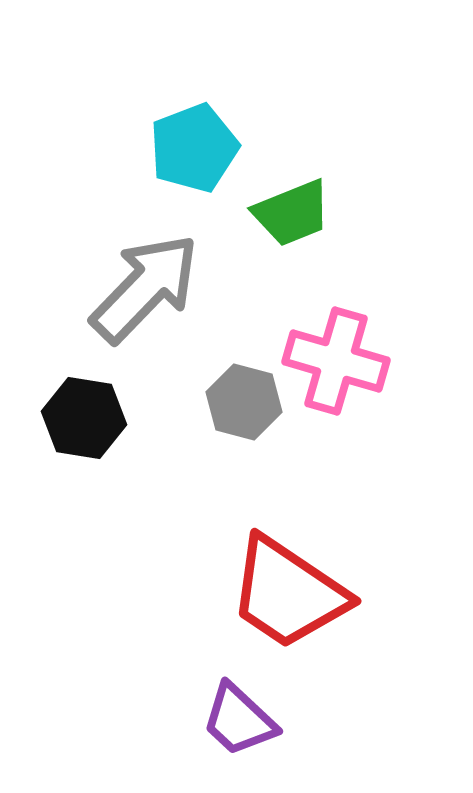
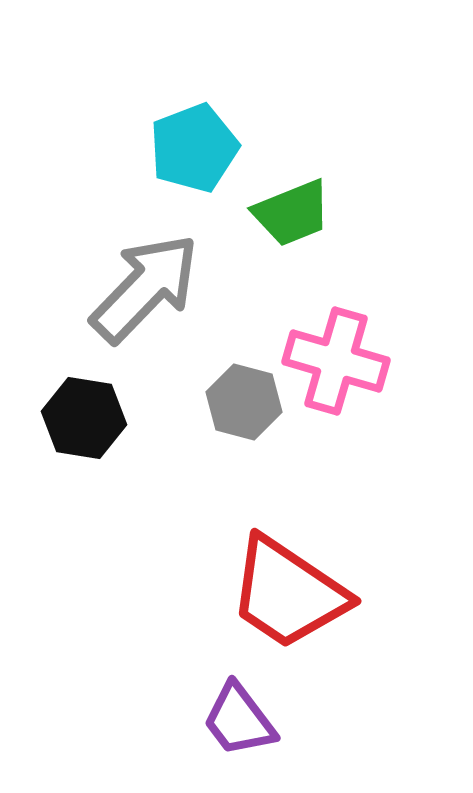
purple trapezoid: rotated 10 degrees clockwise
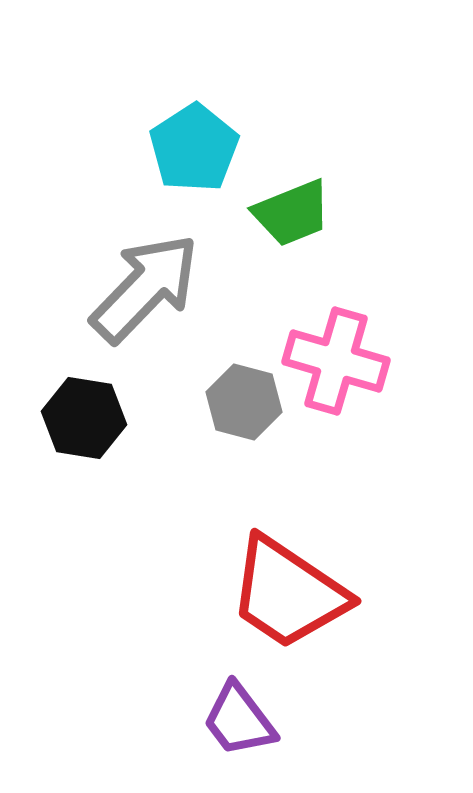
cyan pentagon: rotated 12 degrees counterclockwise
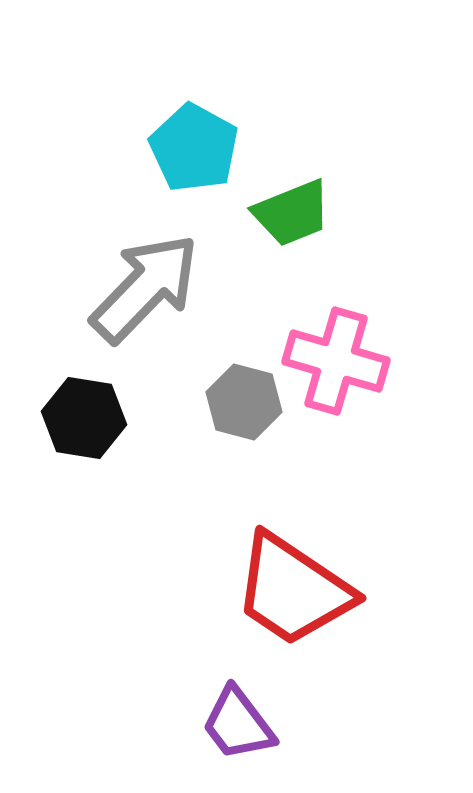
cyan pentagon: rotated 10 degrees counterclockwise
red trapezoid: moved 5 px right, 3 px up
purple trapezoid: moved 1 px left, 4 px down
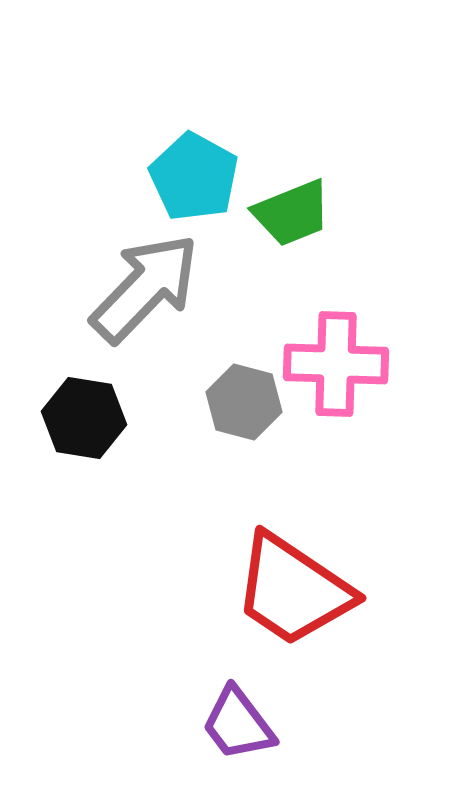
cyan pentagon: moved 29 px down
pink cross: moved 3 px down; rotated 14 degrees counterclockwise
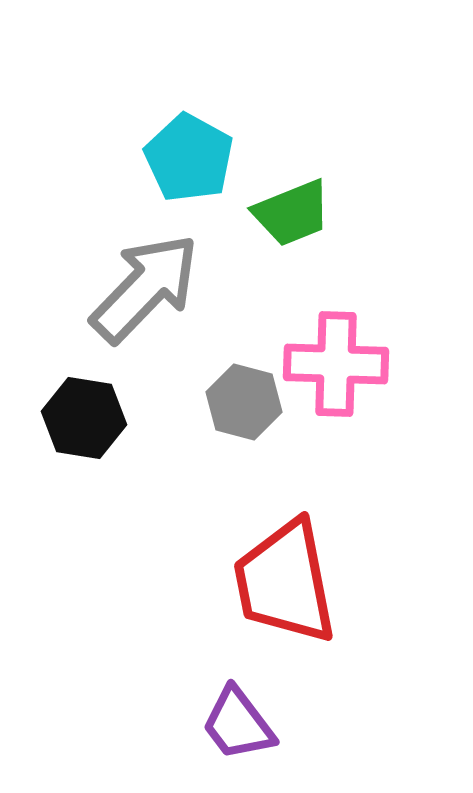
cyan pentagon: moved 5 px left, 19 px up
red trapezoid: moved 8 px left, 8 px up; rotated 45 degrees clockwise
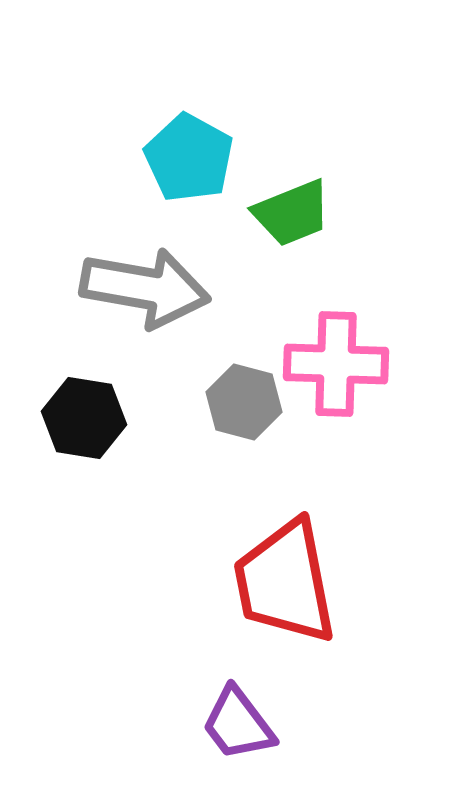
gray arrow: rotated 56 degrees clockwise
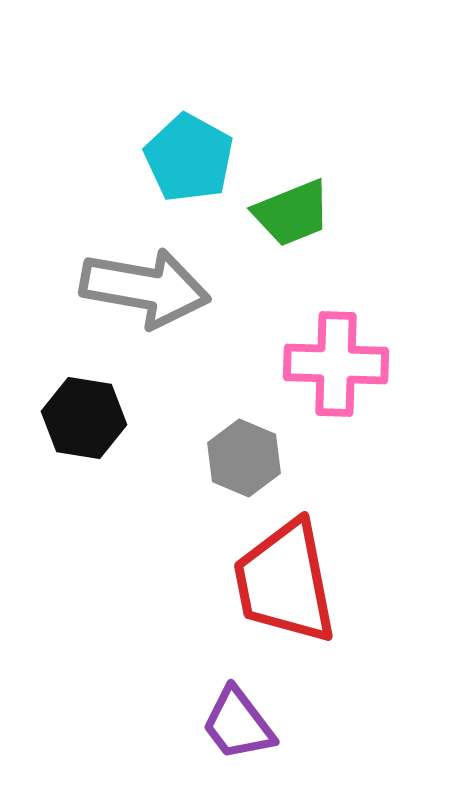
gray hexagon: moved 56 px down; rotated 8 degrees clockwise
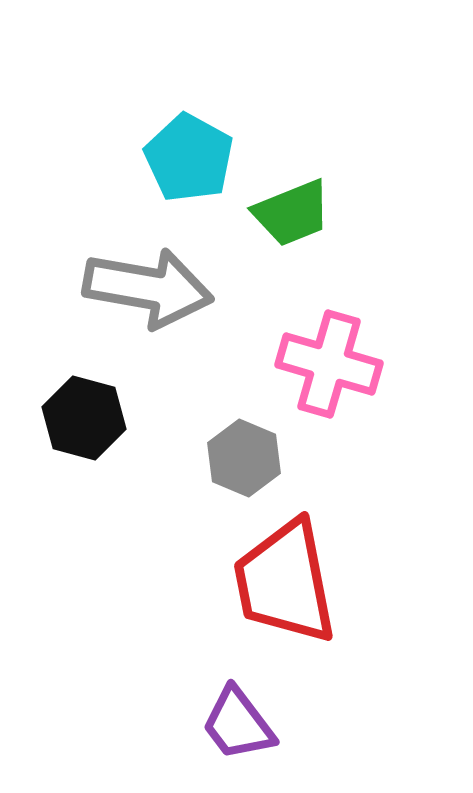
gray arrow: moved 3 px right
pink cross: moved 7 px left; rotated 14 degrees clockwise
black hexagon: rotated 6 degrees clockwise
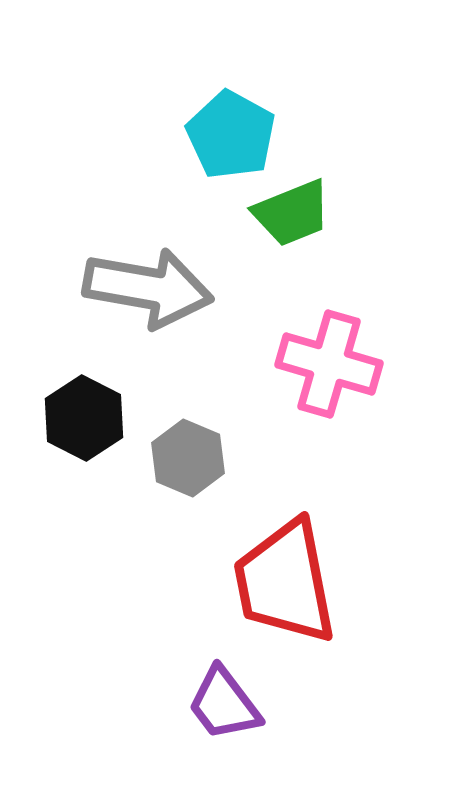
cyan pentagon: moved 42 px right, 23 px up
black hexagon: rotated 12 degrees clockwise
gray hexagon: moved 56 px left
purple trapezoid: moved 14 px left, 20 px up
